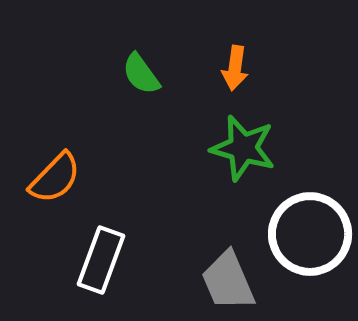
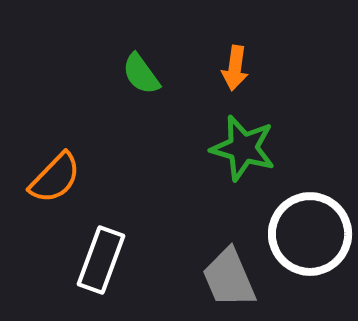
gray trapezoid: moved 1 px right, 3 px up
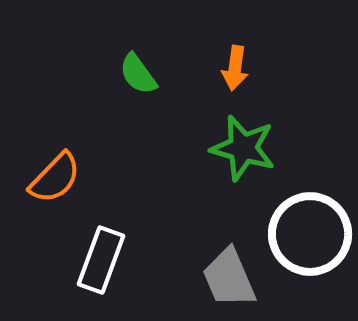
green semicircle: moved 3 px left
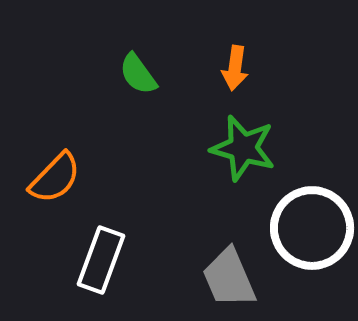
white circle: moved 2 px right, 6 px up
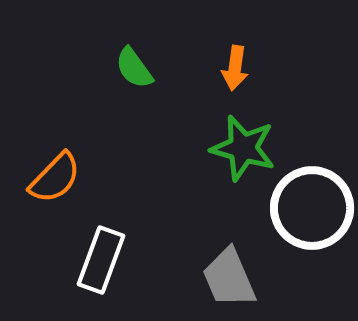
green semicircle: moved 4 px left, 6 px up
white circle: moved 20 px up
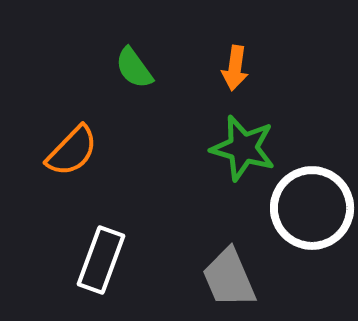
orange semicircle: moved 17 px right, 27 px up
